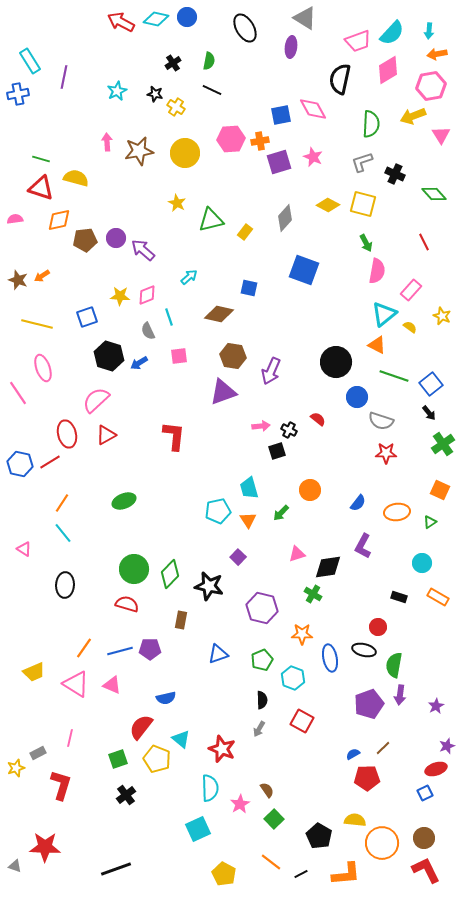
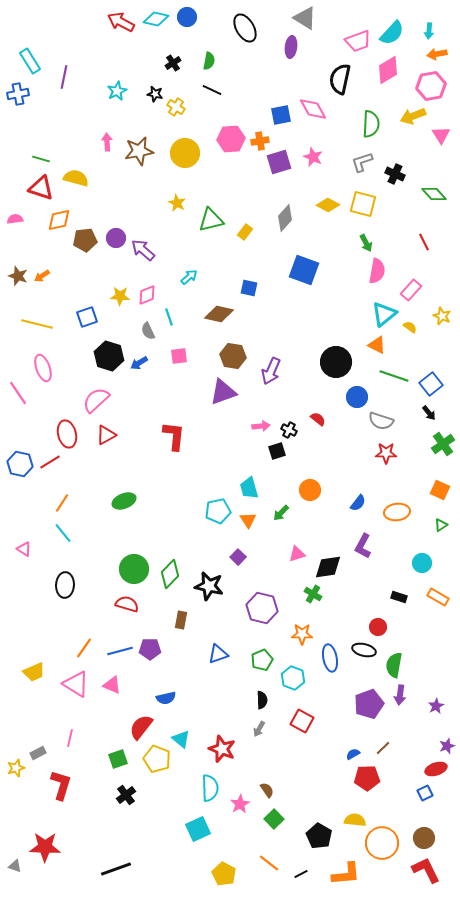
brown star at (18, 280): moved 4 px up
green triangle at (430, 522): moved 11 px right, 3 px down
orange line at (271, 862): moved 2 px left, 1 px down
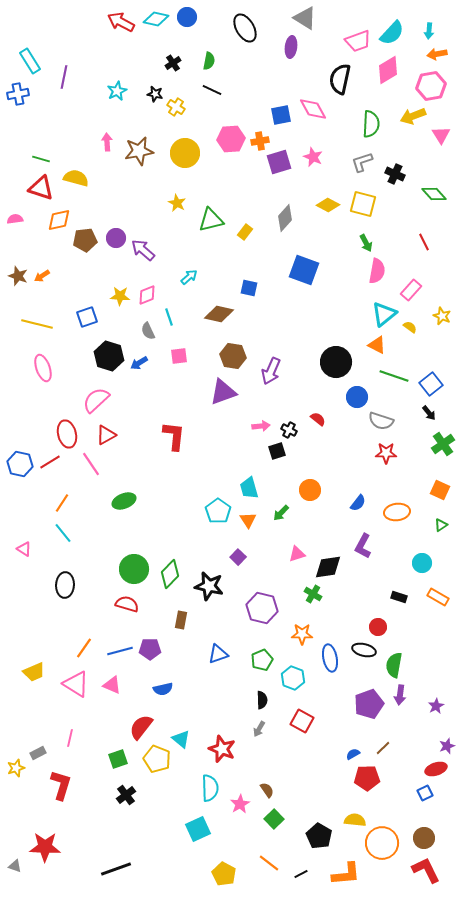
pink line at (18, 393): moved 73 px right, 71 px down
cyan pentagon at (218, 511): rotated 25 degrees counterclockwise
blue semicircle at (166, 698): moved 3 px left, 9 px up
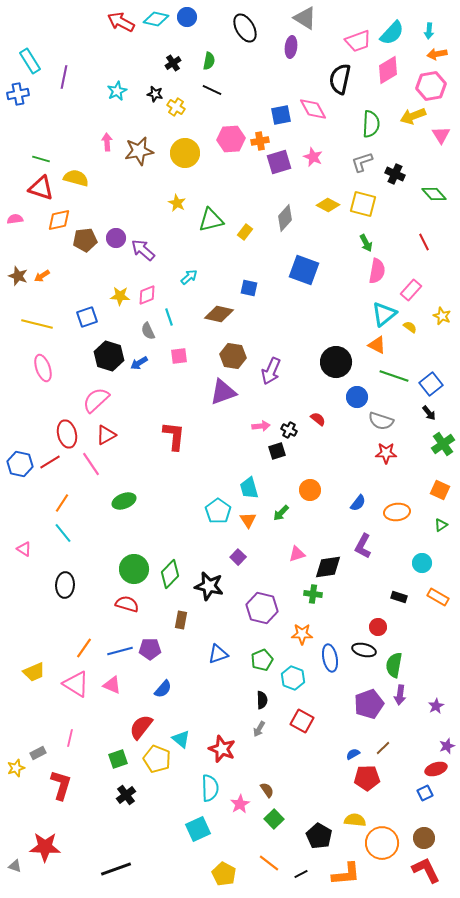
green cross at (313, 594): rotated 24 degrees counterclockwise
blue semicircle at (163, 689): rotated 36 degrees counterclockwise
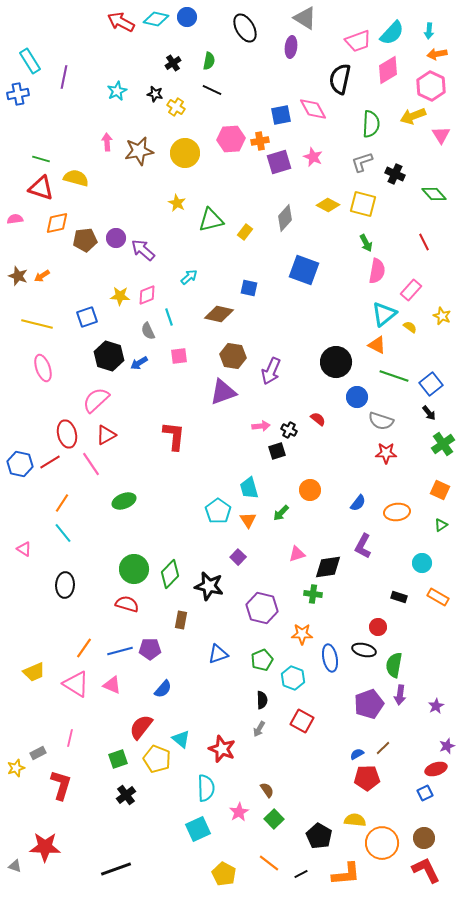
pink hexagon at (431, 86): rotated 24 degrees counterclockwise
orange diamond at (59, 220): moved 2 px left, 3 px down
blue semicircle at (353, 754): moved 4 px right
cyan semicircle at (210, 788): moved 4 px left
pink star at (240, 804): moved 1 px left, 8 px down
